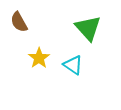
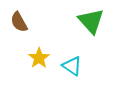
green triangle: moved 3 px right, 7 px up
cyan triangle: moved 1 px left, 1 px down
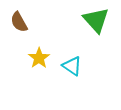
green triangle: moved 5 px right, 1 px up
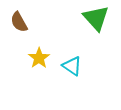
green triangle: moved 2 px up
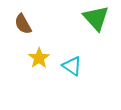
brown semicircle: moved 4 px right, 2 px down
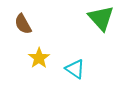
green triangle: moved 5 px right
cyan triangle: moved 3 px right, 3 px down
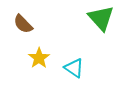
brown semicircle: rotated 15 degrees counterclockwise
cyan triangle: moved 1 px left, 1 px up
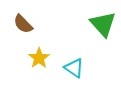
green triangle: moved 2 px right, 6 px down
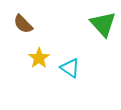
cyan triangle: moved 4 px left
